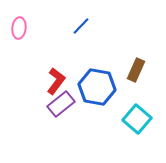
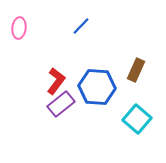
blue hexagon: rotated 6 degrees counterclockwise
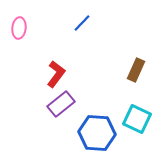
blue line: moved 1 px right, 3 px up
red L-shape: moved 7 px up
blue hexagon: moved 46 px down
cyan square: rotated 16 degrees counterclockwise
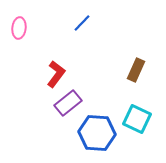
purple rectangle: moved 7 px right, 1 px up
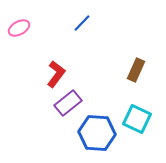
pink ellipse: rotated 55 degrees clockwise
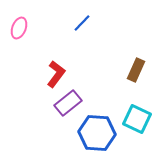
pink ellipse: rotated 40 degrees counterclockwise
